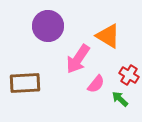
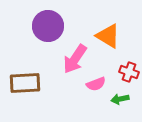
pink arrow: moved 3 px left
red cross: moved 3 px up; rotated 12 degrees counterclockwise
pink semicircle: rotated 30 degrees clockwise
green arrow: rotated 54 degrees counterclockwise
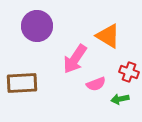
purple circle: moved 11 px left
brown rectangle: moved 3 px left
